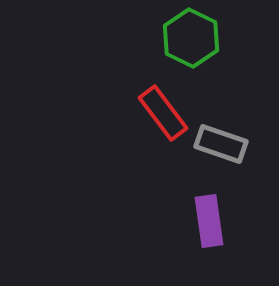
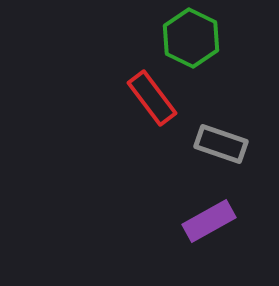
red rectangle: moved 11 px left, 15 px up
purple rectangle: rotated 69 degrees clockwise
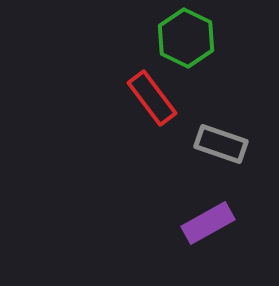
green hexagon: moved 5 px left
purple rectangle: moved 1 px left, 2 px down
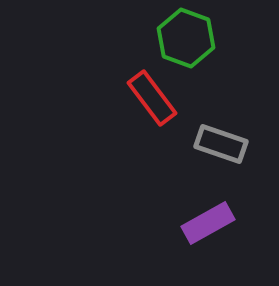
green hexagon: rotated 6 degrees counterclockwise
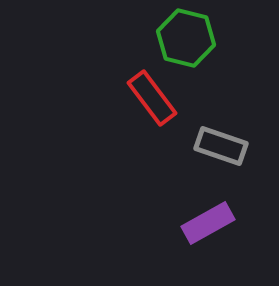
green hexagon: rotated 6 degrees counterclockwise
gray rectangle: moved 2 px down
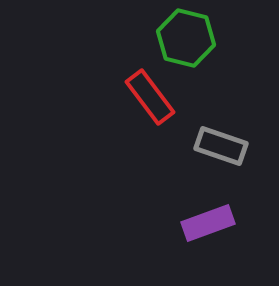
red rectangle: moved 2 px left, 1 px up
purple rectangle: rotated 9 degrees clockwise
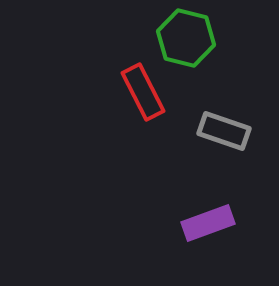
red rectangle: moved 7 px left, 5 px up; rotated 10 degrees clockwise
gray rectangle: moved 3 px right, 15 px up
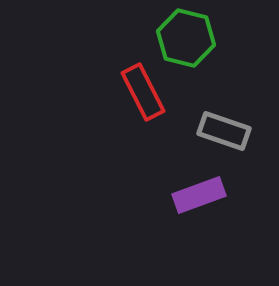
purple rectangle: moved 9 px left, 28 px up
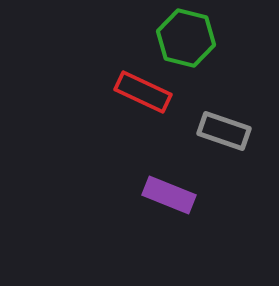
red rectangle: rotated 38 degrees counterclockwise
purple rectangle: moved 30 px left; rotated 42 degrees clockwise
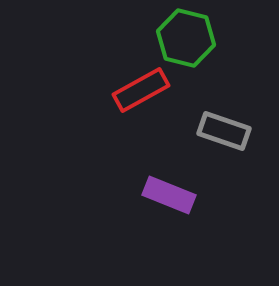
red rectangle: moved 2 px left, 2 px up; rotated 54 degrees counterclockwise
